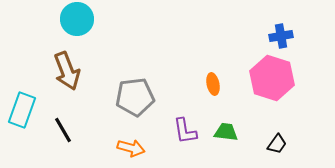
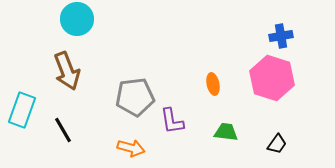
purple L-shape: moved 13 px left, 10 px up
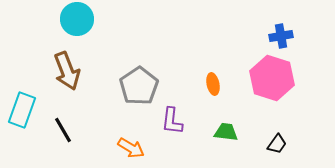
gray pentagon: moved 4 px right, 11 px up; rotated 27 degrees counterclockwise
purple L-shape: rotated 16 degrees clockwise
orange arrow: rotated 16 degrees clockwise
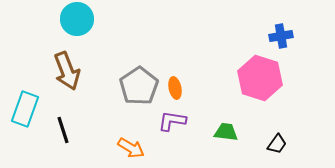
pink hexagon: moved 12 px left
orange ellipse: moved 38 px left, 4 px down
cyan rectangle: moved 3 px right, 1 px up
purple L-shape: rotated 92 degrees clockwise
black line: rotated 12 degrees clockwise
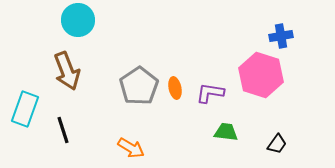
cyan circle: moved 1 px right, 1 px down
pink hexagon: moved 1 px right, 3 px up
purple L-shape: moved 38 px right, 28 px up
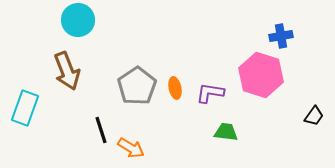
gray pentagon: moved 2 px left
cyan rectangle: moved 1 px up
black line: moved 38 px right
black trapezoid: moved 37 px right, 28 px up
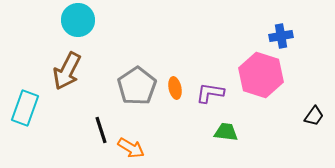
brown arrow: rotated 48 degrees clockwise
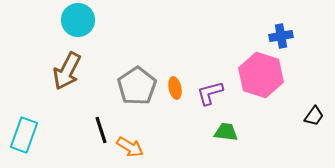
purple L-shape: rotated 24 degrees counterclockwise
cyan rectangle: moved 1 px left, 27 px down
orange arrow: moved 1 px left, 1 px up
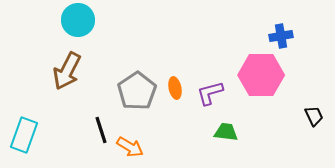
pink hexagon: rotated 18 degrees counterclockwise
gray pentagon: moved 5 px down
black trapezoid: rotated 60 degrees counterclockwise
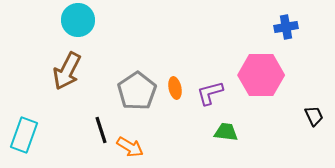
blue cross: moved 5 px right, 9 px up
